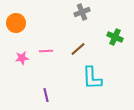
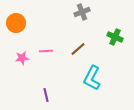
cyan L-shape: rotated 30 degrees clockwise
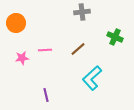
gray cross: rotated 14 degrees clockwise
pink line: moved 1 px left, 1 px up
cyan L-shape: rotated 20 degrees clockwise
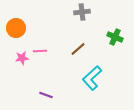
orange circle: moved 5 px down
pink line: moved 5 px left, 1 px down
purple line: rotated 56 degrees counterclockwise
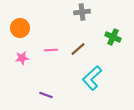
orange circle: moved 4 px right
green cross: moved 2 px left
pink line: moved 11 px right, 1 px up
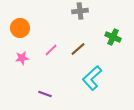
gray cross: moved 2 px left, 1 px up
pink line: rotated 40 degrees counterclockwise
purple line: moved 1 px left, 1 px up
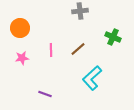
pink line: rotated 48 degrees counterclockwise
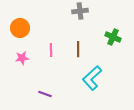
brown line: rotated 49 degrees counterclockwise
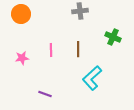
orange circle: moved 1 px right, 14 px up
